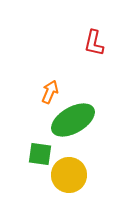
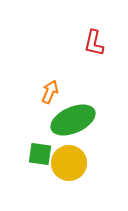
green ellipse: rotated 6 degrees clockwise
yellow circle: moved 12 px up
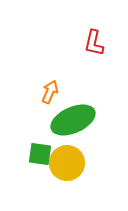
yellow circle: moved 2 px left
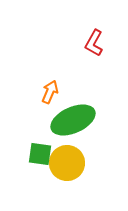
red L-shape: rotated 16 degrees clockwise
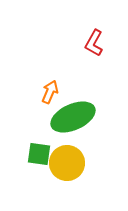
green ellipse: moved 3 px up
green square: moved 1 px left
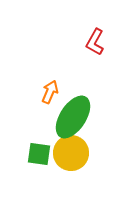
red L-shape: moved 1 px right, 1 px up
green ellipse: rotated 33 degrees counterclockwise
yellow circle: moved 4 px right, 10 px up
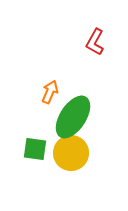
green square: moved 4 px left, 5 px up
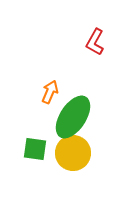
yellow circle: moved 2 px right
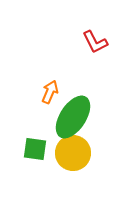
red L-shape: rotated 56 degrees counterclockwise
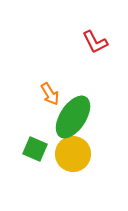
orange arrow: moved 2 px down; rotated 125 degrees clockwise
green square: rotated 15 degrees clockwise
yellow circle: moved 1 px down
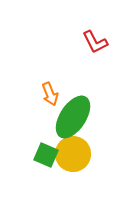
orange arrow: rotated 10 degrees clockwise
green square: moved 11 px right, 6 px down
